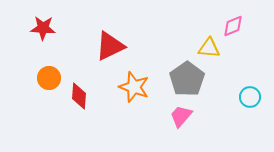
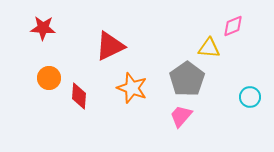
orange star: moved 2 px left, 1 px down
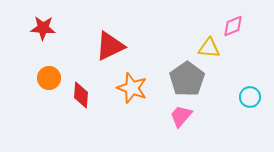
red diamond: moved 2 px right, 1 px up
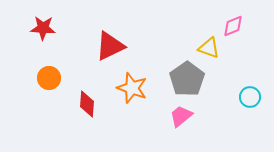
yellow triangle: rotated 15 degrees clockwise
red diamond: moved 6 px right, 9 px down
pink trapezoid: rotated 10 degrees clockwise
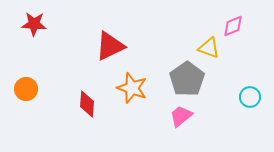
red star: moved 9 px left, 4 px up
orange circle: moved 23 px left, 11 px down
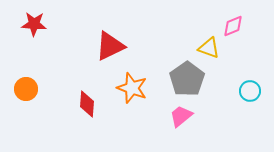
cyan circle: moved 6 px up
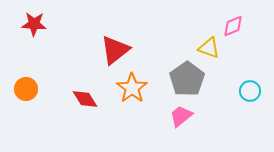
red triangle: moved 5 px right, 4 px down; rotated 12 degrees counterclockwise
orange star: rotated 16 degrees clockwise
red diamond: moved 2 px left, 5 px up; rotated 36 degrees counterclockwise
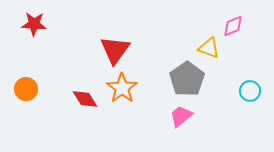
red triangle: rotated 16 degrees counterclockwise
orange star: moved 10 px left
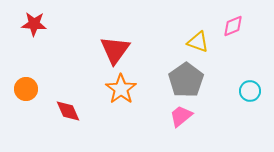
yellow triangle: moved 11 px left, 6 px up
gray pentagon: moved 1 px left, 1 px down
orange star: moved 1 px left, 1 px down
red diamond: moved 17 px left, 12 px down; rotated 8 degrees clockwise
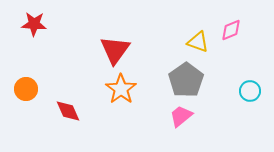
pink diamond: moved 2 px left, 4 px down
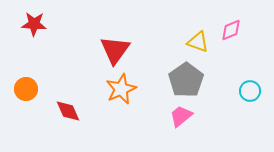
orange star: rotated 12 degrees clockwise
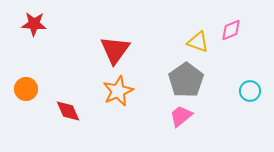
orange star: moved 3 px left, 2 px down
